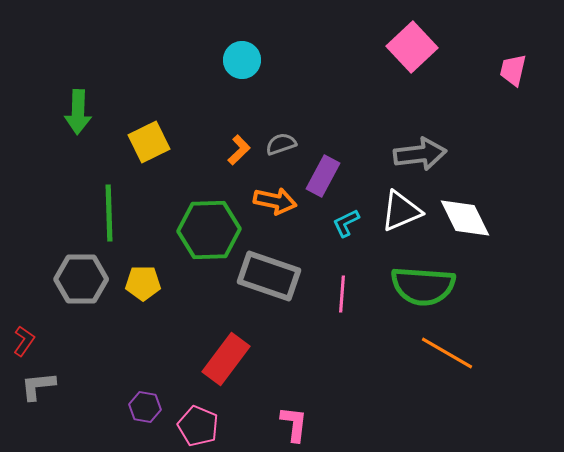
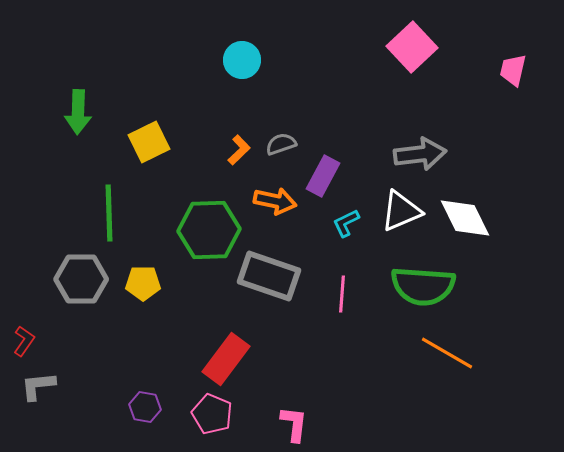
pink pentagon: moved 14 px right, 12 px up
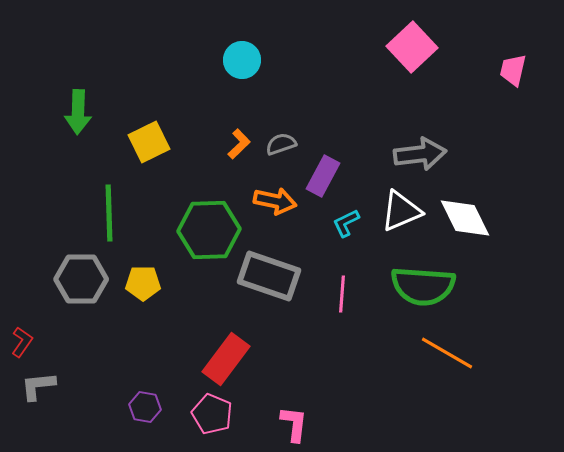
orange L-shape: moved 6 px up
red L-shape: moved 2 px left, 1 px down
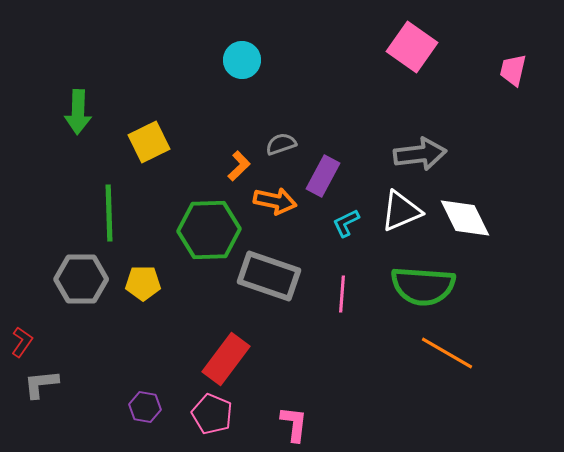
pink square: rotated 12 degrees counterclockwise
orange L-shape: moved 22 px down
gray L-shape: moved 3 px right, 2 px up
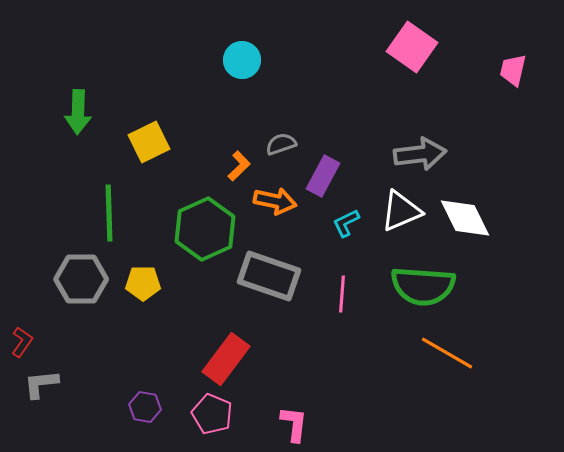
green hexagon: moved 4 px left, 1 px up; rotated 22 degrees counterclockwise
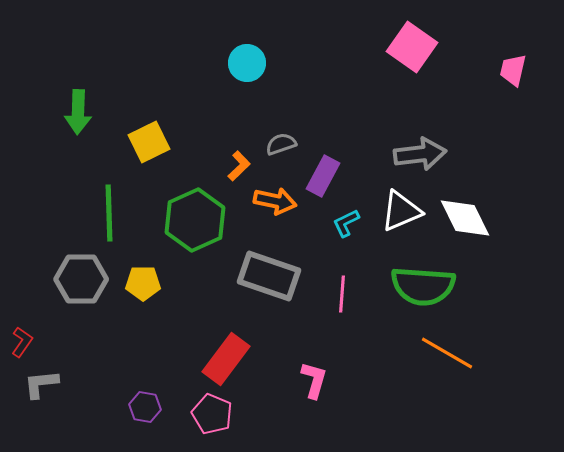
cyan circle: moved 5 px right, 3 px down
green hexagon: moved 10 px left, 9 px up
pink L-shape: moved 20 px right, 44 px up; rotated 9 degrees clockwise
